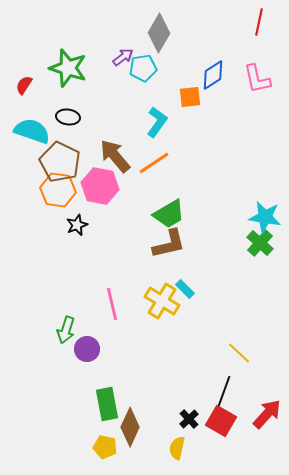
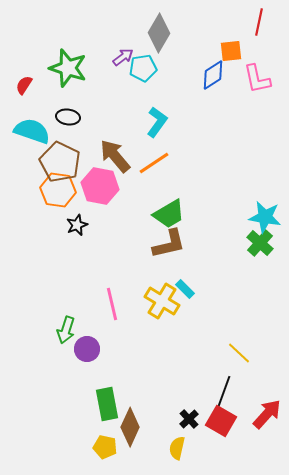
orange square: moved 41 px right, 46 px up
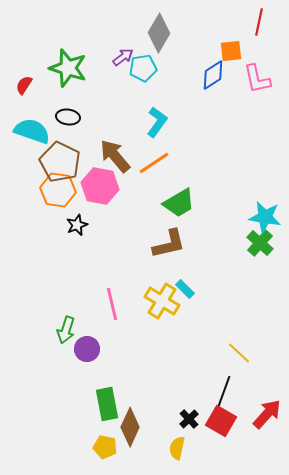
green trapezoid: moved 10 px right, 11 px up
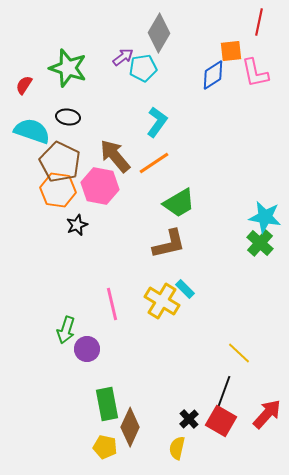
pink L-shape: moved 2 px left, 6 px up
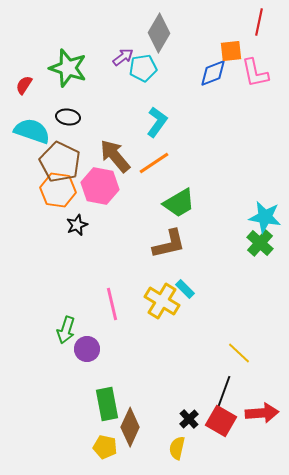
blue diamond: moved 2 px up; rotated 12 degrees clockwise
red arrow: moved 5 px left, 1 px up; rotated 44 degrees clockwise
